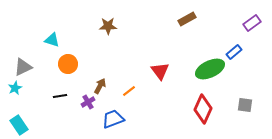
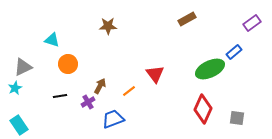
red triangle: moved 5 px left, 3 px down
gray square: moved 8 px left, 13 px down
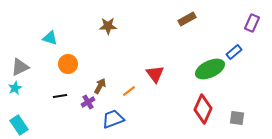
purple rectangle: rotated 30 degrees counterclockwise
cyan triangle: moved 2 px left, 2 px up
gray triangle: moved 3 px left
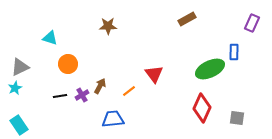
blue rectangle: rotated 49 degrees counterclockwise
red triangle: moved 1 px left
purple cross: moved 6 px left, 7 px up
red diamond: moved 1 px left, 1 px up
blue trapezoid: rotated 15 degrees clockwise
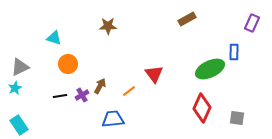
cyan triangle: moved 4 px right
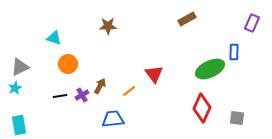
cyan rectangle: rotated 24 degrees clockwise
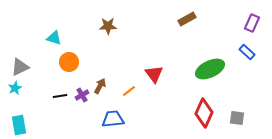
blue rectangle: moved 13 px right; rotated 49 degrees counterclockwise
orange circle: moved 1 px right, 2 px up
red diamond: moved 2 px right, 5 px down
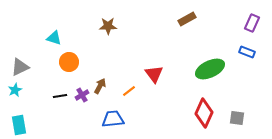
blue rectangle: rotated 21 degrees counterclockwise
cyan star: moved 2 px down
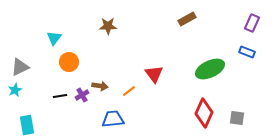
cyan triangle: rotated 49 degrees clockwise
brown arrow: rotated 70 degrees clockwise
cyan rectangle: moved 8 px right
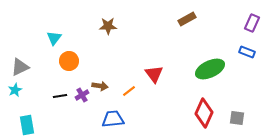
orange circle: moved 1 px up
